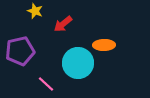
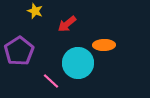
red arrow: moved 4 px right
purple pentagon: moved 1 px left; rotated 20 degrees counterclockwise
pink line: moved 5 px right, 3 px up
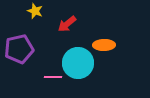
purple pentagon: moved 2 px up; rotated 20 degrees clockwise
pink line: moved 2 px right, 4 px up; rotated 42 degrees counterclockwise
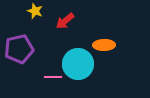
red arrow: moved 2 px left, 3 px up
cyan circle: moved 1 px down
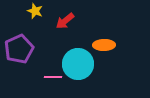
purple pentagon: rotated 12 degrees counterclockwise
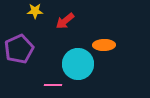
yellow star: rotated 21 degrees counterclockwise
pink line: moved 8 px down
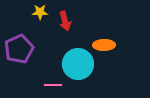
yellow star: moved 5 px right, 1 px down
red arrow: rotated 66 degrees counterclockwise
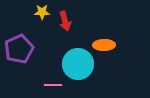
yellow star: moved 2 px right
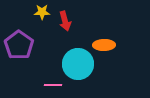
purple pentagon: moved 4 px up; rotated 12 degrees counterclockwise
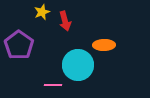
yellow star: rotated 21 degrees counterclockwise
cyan circle: moved 1 px down
